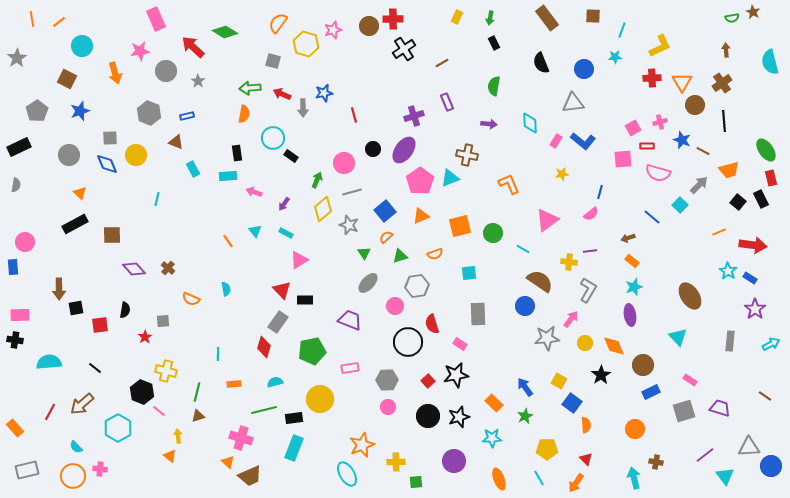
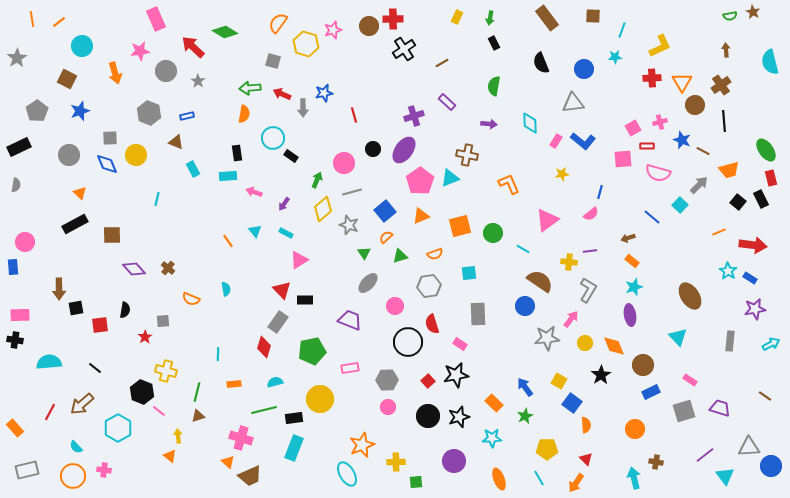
green semicircle at (732, 18): moved 2 px left, 2 px up
brown cross at (722, 83): moved 1 px left, 2 px down
purple rectangle at (447, 102): rotated 24 degrees counterclockwise
gray hexagon at (417, 286): moved 12 px right
purple star at (755, 309): rotated 25 degrees clockwise
pink cross at (100, 469): moved 4 px right, 1 px down
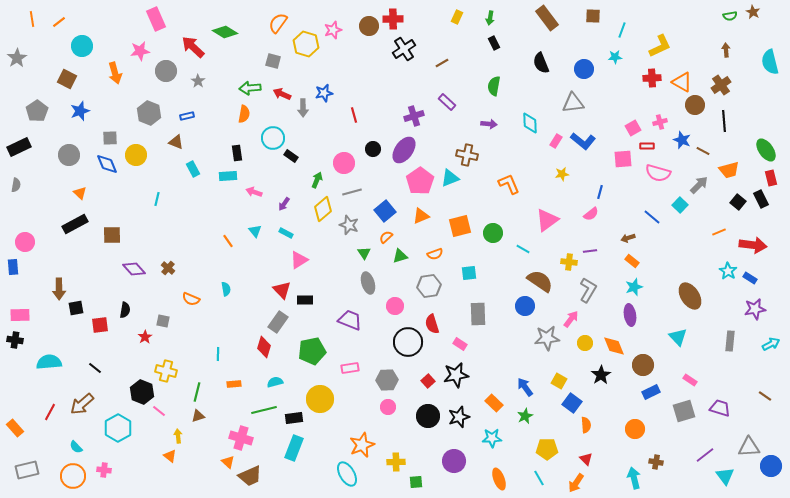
orange triangle at (682, 82): rotated 30 degrees counterclockwise
gray ellipse at (368, 283): rotated 60 degrees counterclockwise
gray square at (163, 321): rotated 16 degrees clockwise
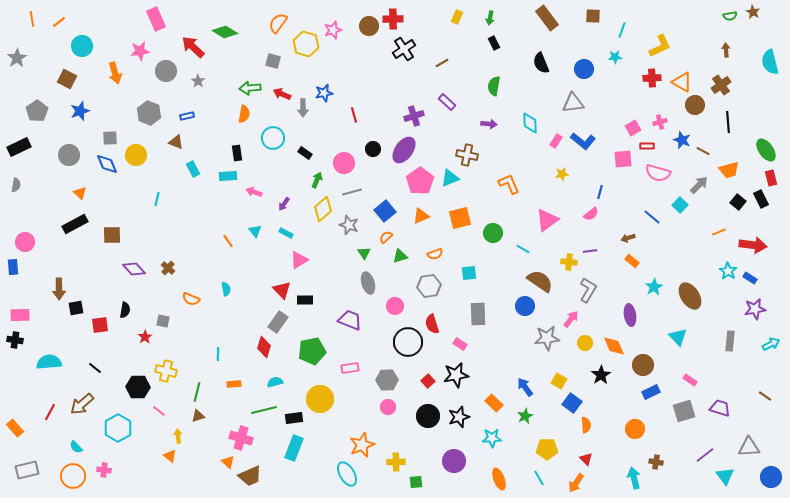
black line at (724, 121): moved 4 px right, 1 px down
black rectangle at (291, 156): moved 14 px right, 3 px up
orange square at (460, 226): moved 8 px up
cyan star at (634, 287): moved 20 px right; rotated 12 degrees counterclockwise
black hexagon at (142, 392): moved 4 px left, 5 px up; rotated 20 degrees counterclockwise
blue circle at (771, 466): moved 11 px down
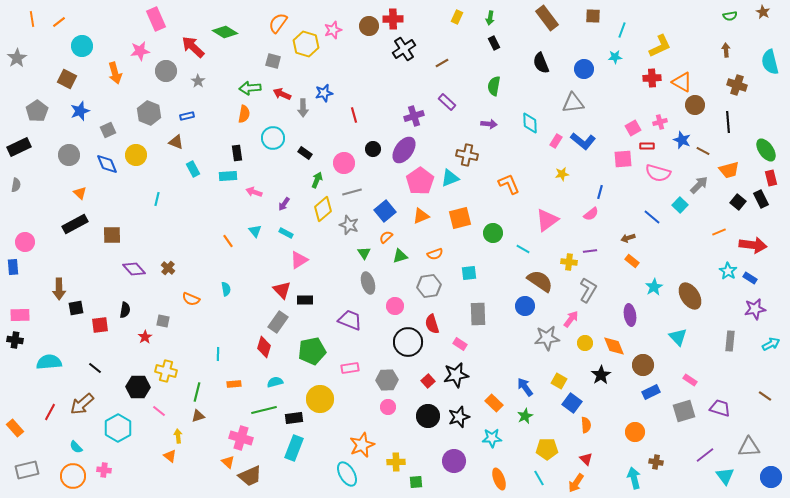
brown star at (753, 12): moved 10 px right
brown cross at (721, 85): moved 16 px right; rotated 36 degrees counterclockwise
gray square at (110, 138): moved 2 px left, 8 px up; rotated 21 degrees counterclockwise
orange circle at (635, 429): moved 3 px down
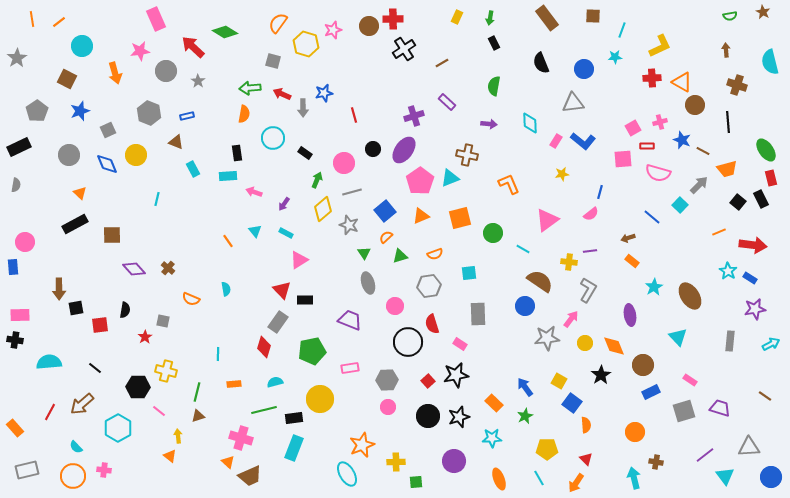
orange trapezoid at (729, 170): moved 2 px left, 1 px up
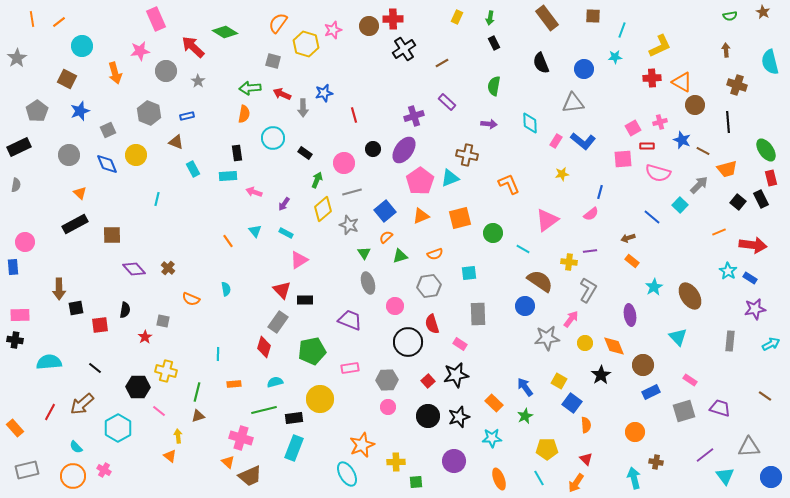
pink cross at (104, 470): rotated 24 degrees clockwise
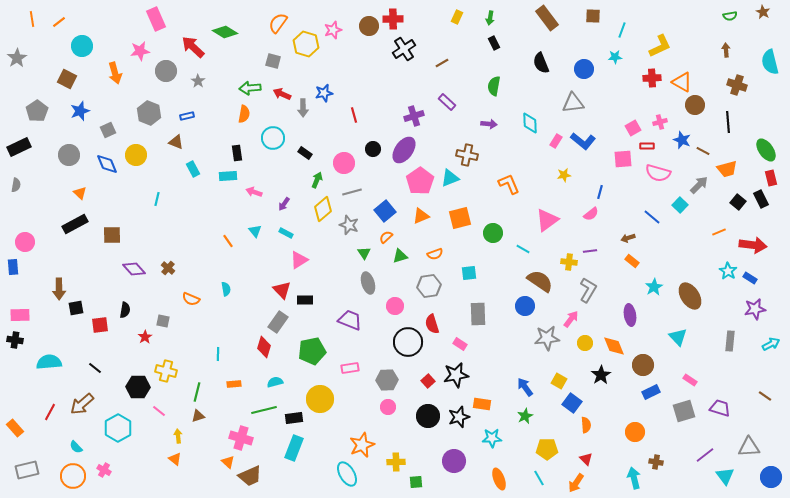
yellow star at (562, 174): moved 2 px right, 1 px down
orange rectangle at (494, 403): moved 12 px left, 1 px down; rotated 36 degrees counterclockwise
orange triangle at (170, 456): moved 5 px right, 3 px down
